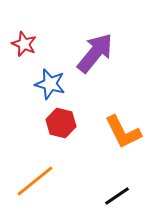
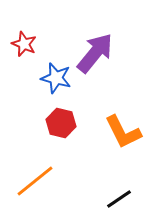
blue star: moved 6 px right, 6 px up
black line: moved 2 px right, 3 px down
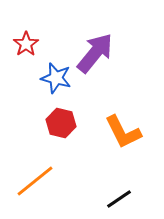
red star: moved 2 px right; rotated 15 degrees clockwise
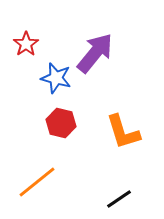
orange L-shape: rotated 9 degrees clockwise
orange line: moved 2 px right, 1 px down
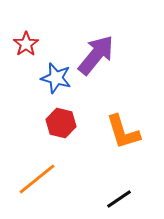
purple arrow: moved 1 px right, 2 px down
orange line: moved 3 px up
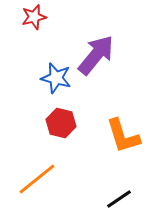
red star: moved 8 px right, 27 px up; rotated 20 degrees clockwise
orange L-shape: moved 4 px down
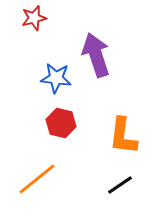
red star: moved 1 px down
purple arrow: rotated 57 degrees counterclockwise
blue star: rotated 8 degrees counterclockwise
orange L-shape: rotated 24 degrees clockwise
black line: moved 1 px right, 14 px up
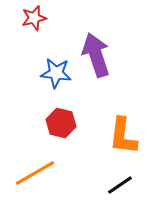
blue star: moved 5 px up
orange line: moved 2 px left, 6 px up; rotated 9 degrees clockwise
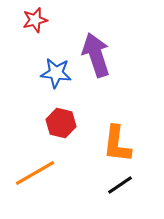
red star: moved 1 px right, 2 px down
orange L-shape: moved 6 px left, 8 px down
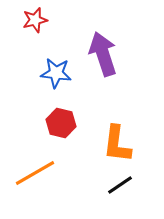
purple arrow: moved 7 px right, 1 px up
